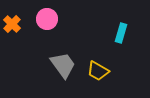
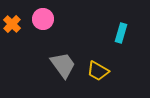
pink circle: moved 4 px left
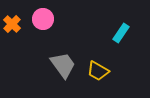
cyan rectangle: rotated 18 degrees clockwise
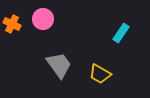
orange cross: rotated 18 degrees counterclockwise
gray trapezoid: moved 4 px left
yellow trapezoid: moved 2 px right, 3 px down
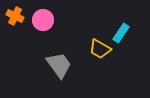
pink circle: moved 1 px down
orange cross: moved 3 px right, 8 px up
yellow trapezoid: moved 25 px up
